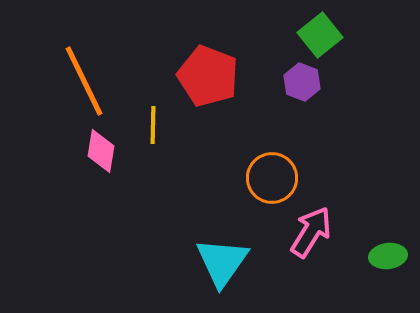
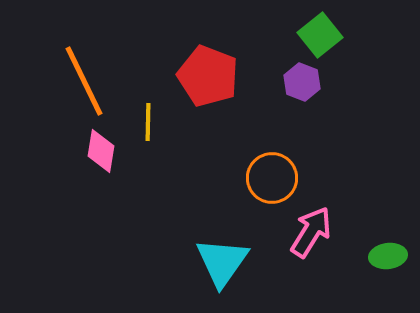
yellow line: moved 5 px left, 3 px up
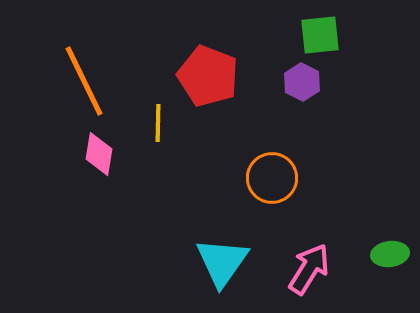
green square: rotated 33 degrees clockwise
purple hexagon: rotated 6 degrees clockwise
yellow line: moved 10 px right, 1 px down
pink diamond: moved 2 px left, 3 px down
pink arrow: moved 2 px left, 37 px down
green ellipse: moved 2 px right, 2 px up
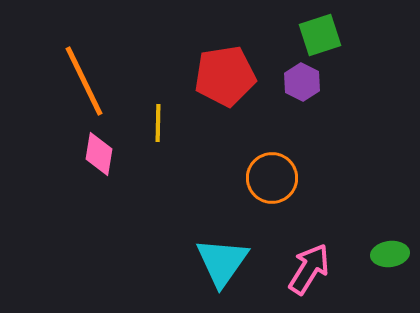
green square: rotated 12 degrees counterclockwise
red pentagon: moved 17 px right; rotated 30 degrees counterclockwise
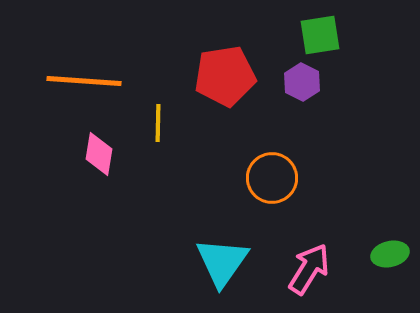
green square: rotated 9 degrees clockwise
orange line: rotated 60 degrees counterclockwise
green ellipse: rotated 6 degrees counterclockwise
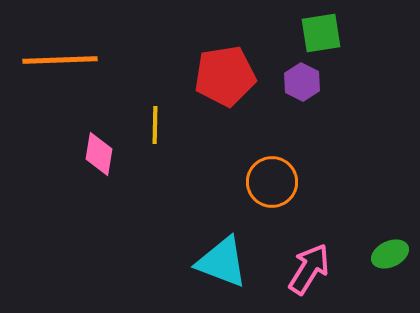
green square: moved 1 px right, 2 px up
orange line: moved 24 px left, 21 px up; rotated 6 degrees counterclockwise
yellow line: moved 3 px left, 2 px down
orange circle: moved 4 px down
green ellipse: rotated 12 degrees counterclockwise
cyan triangle: rotated 44 degrees counterclockwise
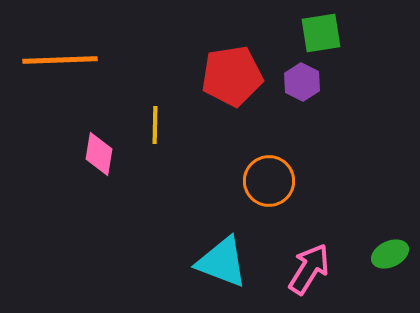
red pentagon: moved 7 px right
orange circle: moved 3 px left, 1 px up
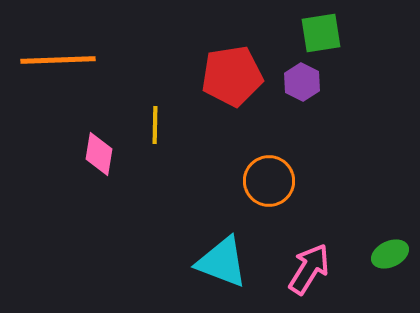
orange line: moved 2 px left
